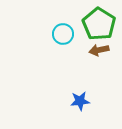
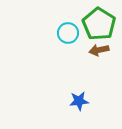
cyan circle: moved 5 px right, 1 px up
blue star: moved 1 px left
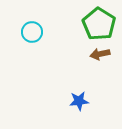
cyan circle: moved 36 px left, 1 px up
brown arrow: moved 1 px right, 4 px down
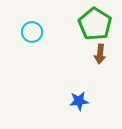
green pentagon: moved 4 px left
brown arrow: rotated 72 degrees counterclockwise
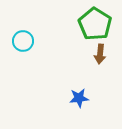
cyan circle: moved 9 px left, 9 px down
blue star: moved 3 px up
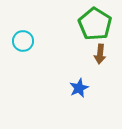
blue star: moved 10 px up; rotated 18 degrees counterclockwise
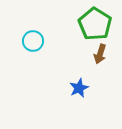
cyan circle: moved 10 px right
brown arrow: rotated 12 degrees clockwise
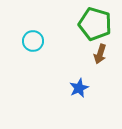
green pentagon: rotated 16 degrees counterclockwise
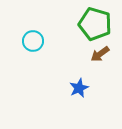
brown arrow: rotated 36 degrees clockwise
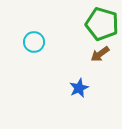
green pentagon: moved 7 px right
cyan circle: moved 1 px right, 1 px down
